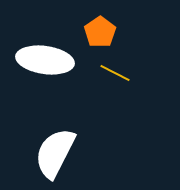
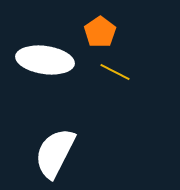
yellow line: moved 1 px up
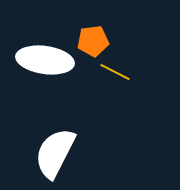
orange pentagon: moved 7 px left, 9 px down; rotated 28 degrees clockwise
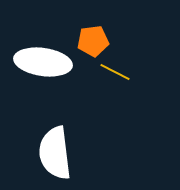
white ellipse: moved 2 px left, 2 px down
white semicircle: rotated 34 degrees counterclockwise
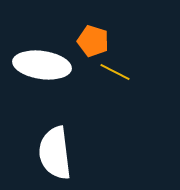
orange pentagon: rotated 24 degrees clockwise
white ellipse: moved 1 px left, 3 px down
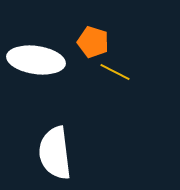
orange pentagon: moved 1 px down
white ellipse: moved 6 px left, 5 px up
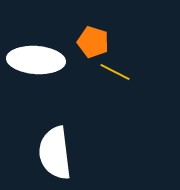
white ellipse: rotated 4 degrees counterclockwise
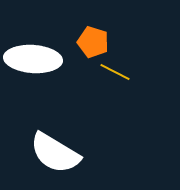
white ellipse: moved 3 px left, 1 px up
white semicircle: rotated 52 degrees counterclockwise
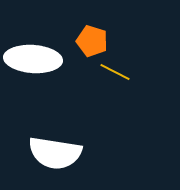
orange pentagon: moved 1 px left, 1 px up
white semicircle: rotated 22 degrees counterclockwise
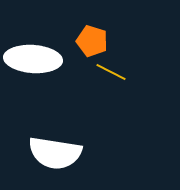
yellow line: moved 4 px left
